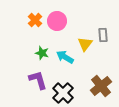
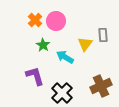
pink circle: moved 1 px left
green star: moved 1 px right, 8 px up; rotated 16 degrees clockwise
purple L-shape: moved 3 px left, 4 px up
brown cross: rotated 15 degrees clockwise
black cross: moved 1 px left
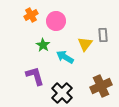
orange cross: moved 4 px left, 5 px up; rotated 16 degrees clockwise
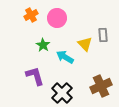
pink circle: moved 1 px right, 3 px up
yellow triangle: rotated 21 degrees counterclockwise
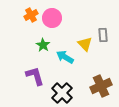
pink circle: moved 5 px left
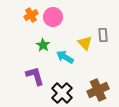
pink circle: moved 1 px right, 1 px up
yellow triangle: moved 1 px up
brown cross: moved 3 px left, 4 px down
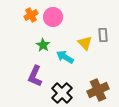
purple L-shape: rotated 140 degrees counterclockwise
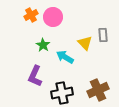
black cross: rotated 35 degrees clockwise
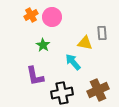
pink circle: moved 1 px left
gray rectangle: moved 1 px left, 2 px up
yellow triangle: rotated 35 degrees counterclockwise
cyan arrow: moved 8 px right, 5 px down; rotated 18 degrees clockwise
purple L-shape: rotated 35 degrees counterclockwise
